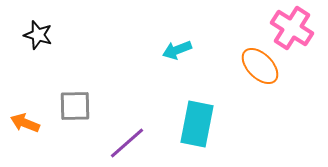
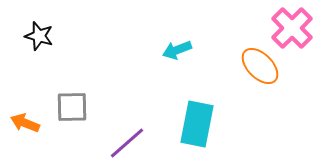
pink cross: rotated 12 degrees clockwise
black star: moved 1 px right, 1 px down
gray square: moved 3 px left, 1 px down
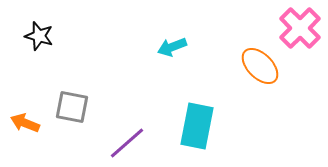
pink cross: moved 8 px right
cyan arrow: moved 5 px left, 3 px up
gray square: rotated 12 degrees clockwise
cyan rectangle: moved 2 px down
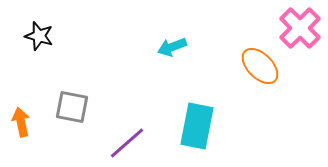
orange arrow: moved 4 px left, 1 px up; rotated 56 degrees clockwise
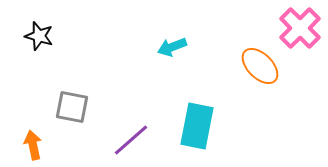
orange arrow: moved 12 px right, 23 px down
purple line: moved 4 px right, 3 px up
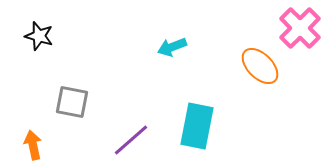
gray square: moved 5 px up
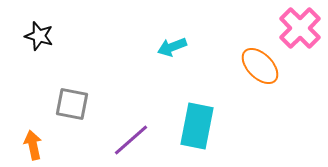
gray square: moved 2 px down
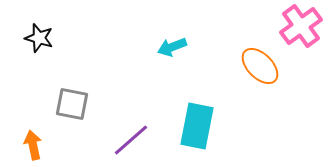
pink cross: moved 1 px right, 2 px up; rotated 9 degrees clockwise
black star: moved 2 px down
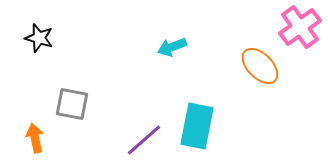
pink cross: moved 1 px left, 1 px down
purple line: moved 13 px right
orange arrow: moved 2 px right, 7 px up
